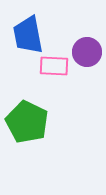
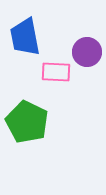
blue trapezoid: moved 3 px left, 2 px down
pink rectangle: moved 2 px right, 6 px down
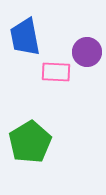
green pentagon: moved 3 px right, 20 px down; rotated 15 degrees clockwise
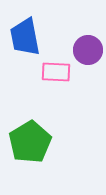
purple circle: moved 1 px right, 2 px up
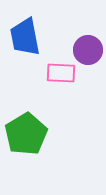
pink rectangle: moved 5 px right, 1 px down
green pentagon: moved 4 px left, 8 px up
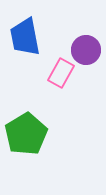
purple circle: moved 2 px left
pink rectangle: rotated 64 degrees counterclockwise
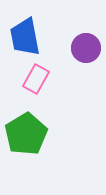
purple circle: moved 2 px up
pink rectangle: moved 25 px left, 6 px down
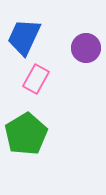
blue trapezoid: moved 1 px left; rotated 36 degrees clockwise
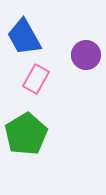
blue trapezoid: rotated 54 degrees counterclockwise
purple circle: moved 7 px down
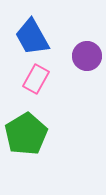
blue trapezoid: moved 8 px right
purple circle: moved 1 px right, 1 px down
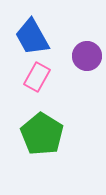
pink rectangle: moved 1 px right, 2 px up
green pentagon: moved 16 px right; rotated 9 degrees counterclockwise
